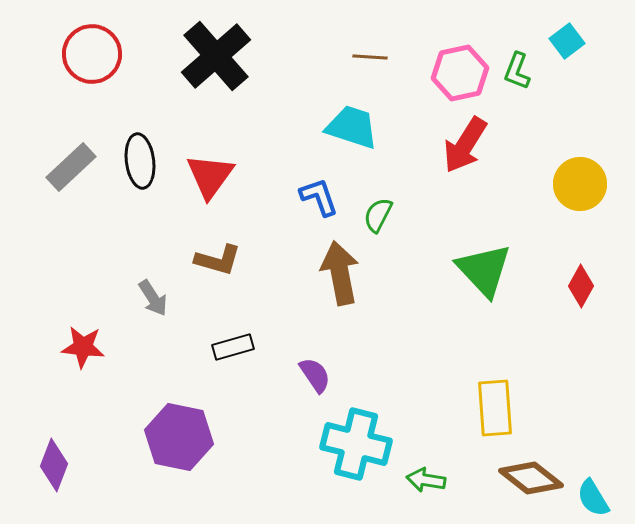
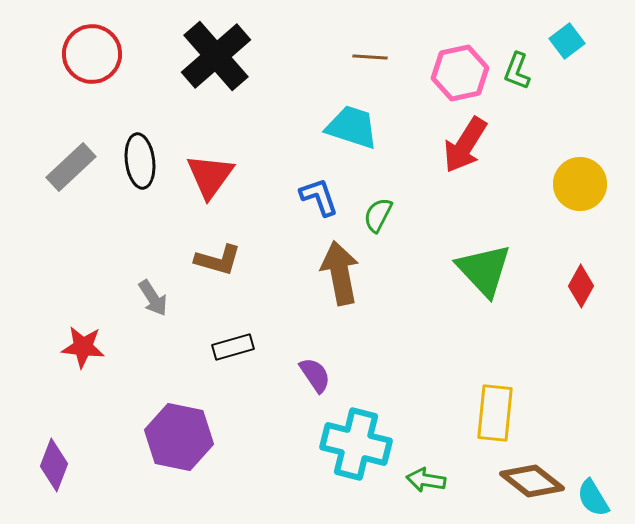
yellow rectangle: moved 5 px down; rotated 10 degrees clockwise
brown diamond: moved 1 px right, 3 px down
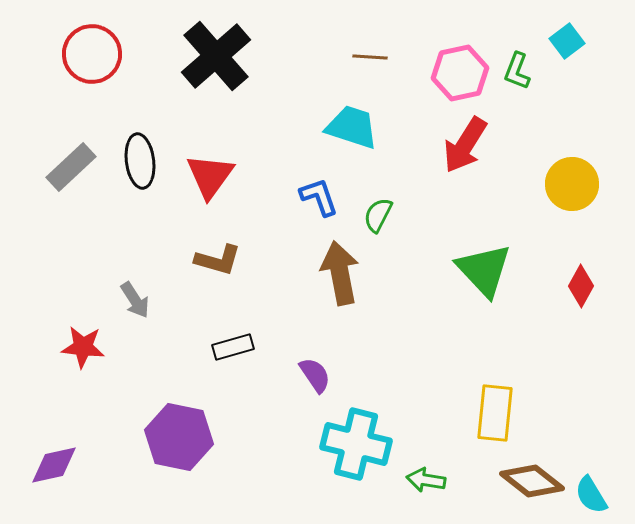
yellow circle: moved 8 px left
gray arrow: moved 18 px left, 2 px down
purple diamond: rotated 57 degrees clockwise
cyan semicircle: moved 2 px left, 3 px up
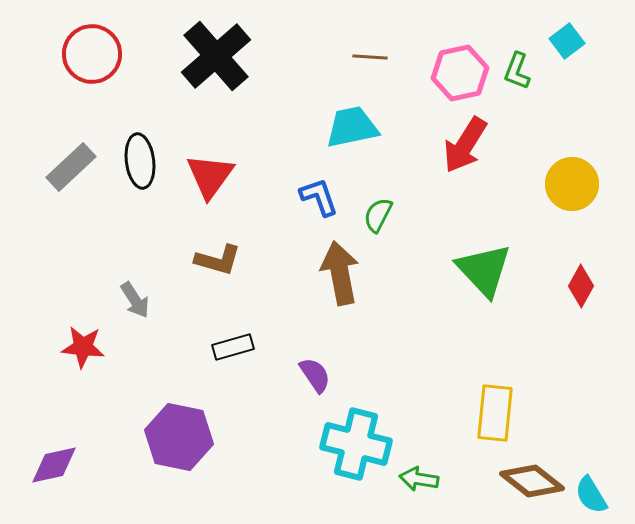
cyan trapezoid: rotated 30 degrees counterclockwise
green arrow: moved 7 px left, 1 px up
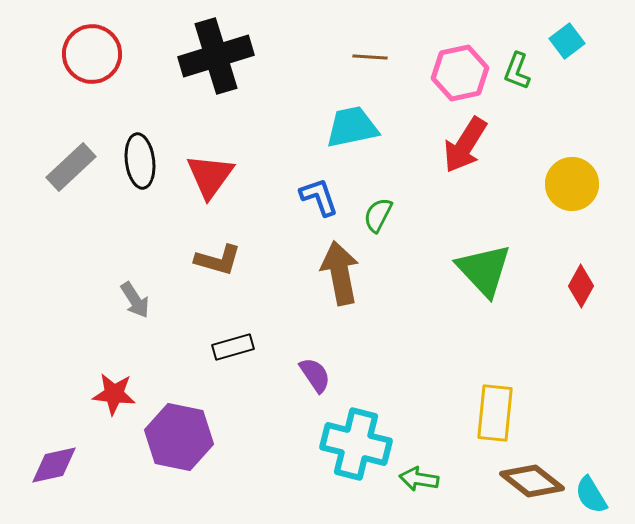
black cross: rotated 24 degrees clockwise
red star: moved 31 px right, 47 px down
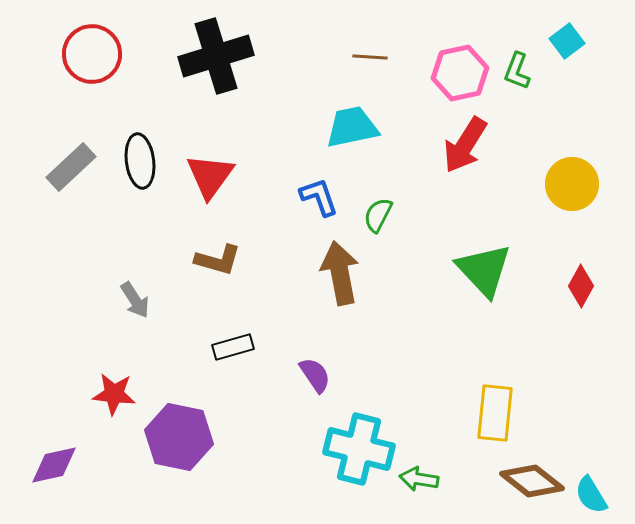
cyan cross: moved 3 px right, 5 px down
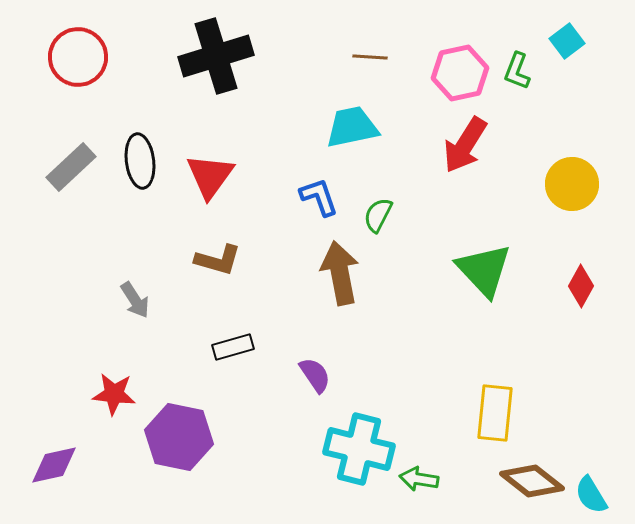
red circle: moved 14 px left, 3 px down
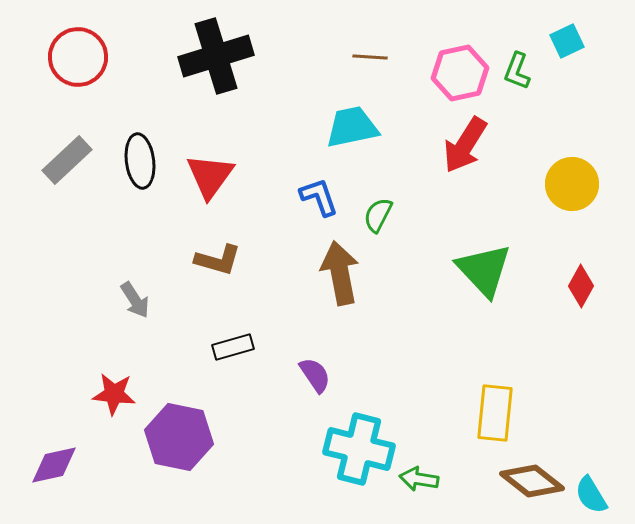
cyan square: rotated 12 degrees clockwise
gray rectangle: moved 4 px left, 7 px up
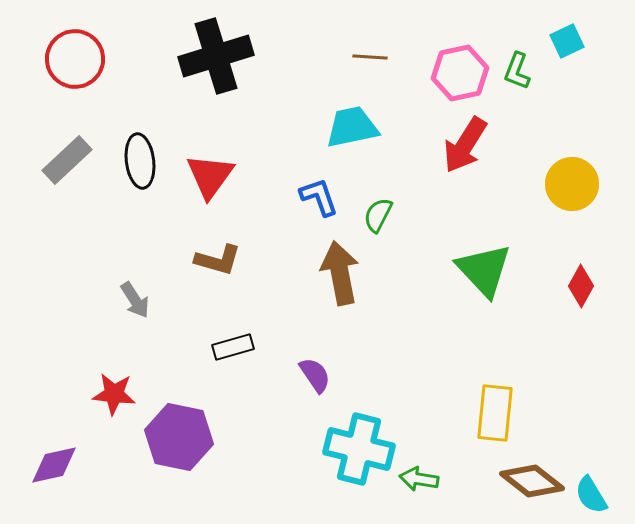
red circle: moved 3 px left, 2 px down
